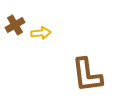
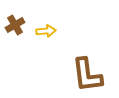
yellow arrow: moved 5 px right, 2 px up
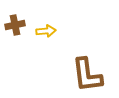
brown cross: rotated 18 degrees clockwise
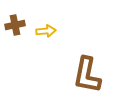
brown L-shape: rotated 18 degrees clockwise
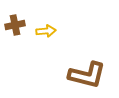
brown L-shape: rotated 87 degrees counterclockwise
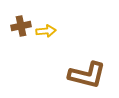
brown cross: moved 6 px right, 1 px down
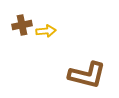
brown cross: moved 1 px right, 1 px up
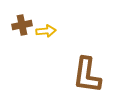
brown L-shape: rotated 84 degrees clockwise
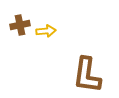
brown cross: moved 2 px left
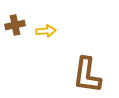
brown cross: moved 5 px left
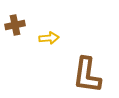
yellow arrow: moved 3 px right, 7 px down
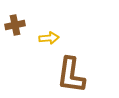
brown L-shape: moved 16 px left
